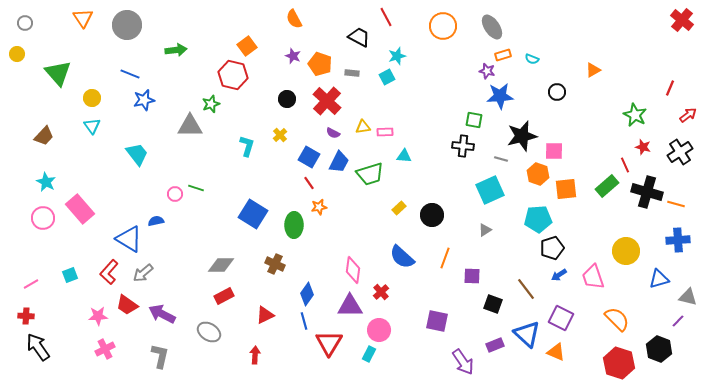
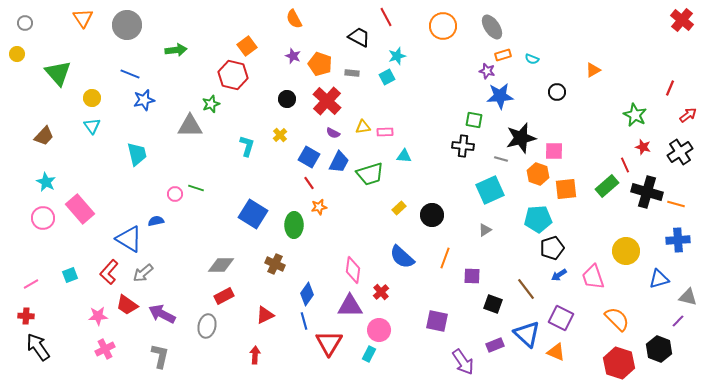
black star at (522, 136): moved 1 px left, 2 px down
cyan trapezoid at (137, 154): rotated 25 degrees clockwise
gray ellipse at (209, 332): moved 2 px left, 6 px up; rotated 70 degrees clockwise
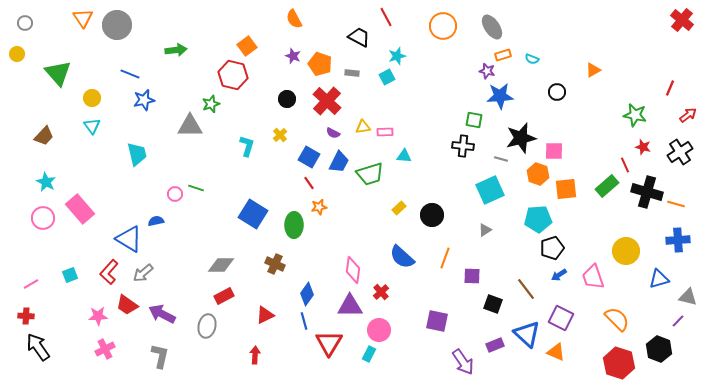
gray circle at (127, 25): moved 10 px left
green star at (635, 115): rotated 15 degrees counterclockwise
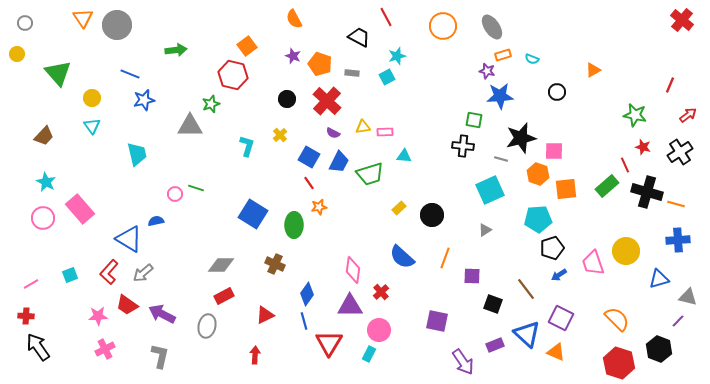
red line at (670, 88): moved 3 px up
pink trapezoid at (593, 277): moved 14 px up
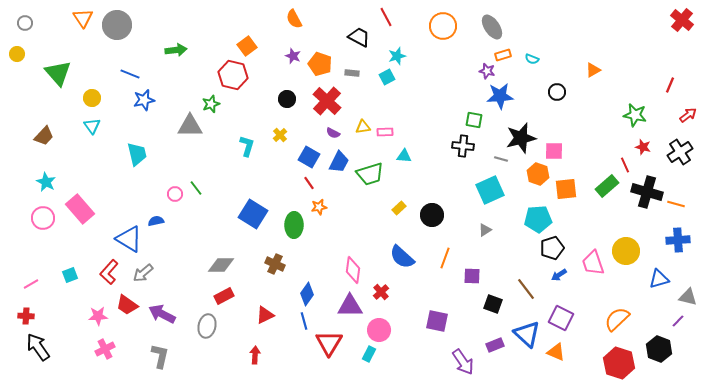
green line at (196, 188): rotated 35 degrees clockwise
orange semicircle at (617, 319): rotated 88 degrees counterclockwise
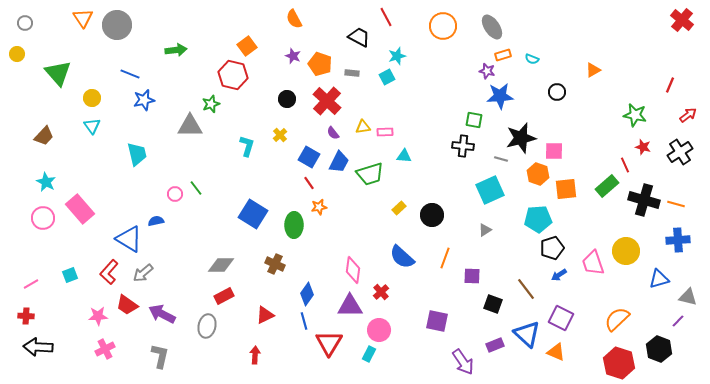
purple semicircle at (333, 133): rotated 24 degrees clockwise
black cross at (647, 192): moved 3 px left, 8 px down
black arrow at (38, 347): rotated 52 degrees counterclockwise
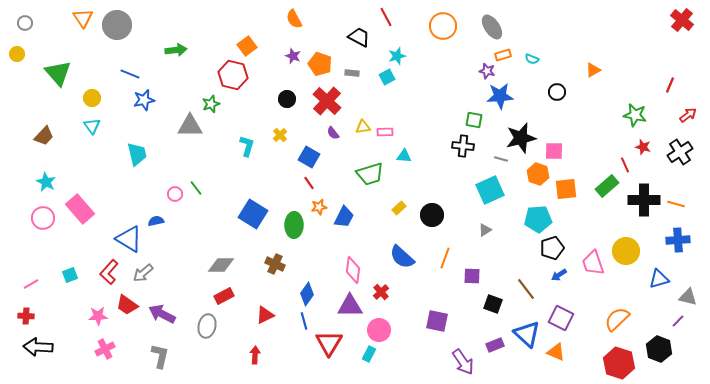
blue trapezoid at (339, 162): moved 5 px right, 55 px down
black cross at (644, 200): rotated 16 degrees counterclockwise
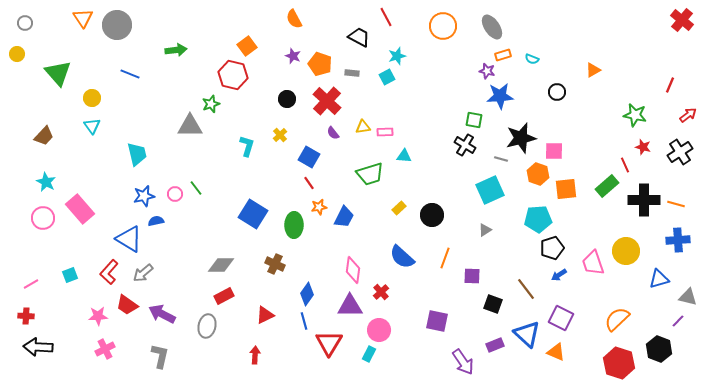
blue star at (144, 100): moved 96 px down
black cross at (463, 146): moved 2 px right, 1 px up; rotated 25 degrees clockwise
